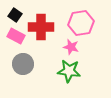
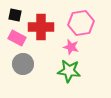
black square: rotated 24 degrees counterclockwise
pink rectangle: moved 1 px right, 2 px down
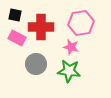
gray circle: moved 13 px right
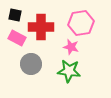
gray circle: moved 5 px left
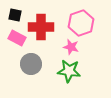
pink hexagon: rotated 10 degrees counterclockwise
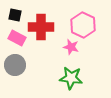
pink hexagon: moved 2 px right, 2 px down; rotated 15 degrees counterclockwise
gray circle: moved 16 px left, 1 px down
green star: moved 2 px right, 7 px down
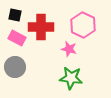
pink star: moved 2 px left, 2 px down
gray circle: moved 2 px down
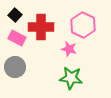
black square: rotated 32 degrees clockwise
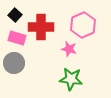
pink hexagon: rotated 10 degrees clockwise
pink rectangle: rotated 12 degrees counterclockwise
gray circle: moved 1 px left, 4 px up
green star: moved 1 px down
